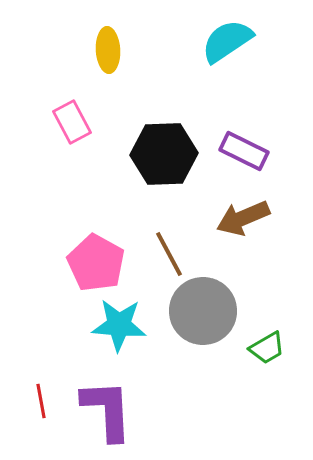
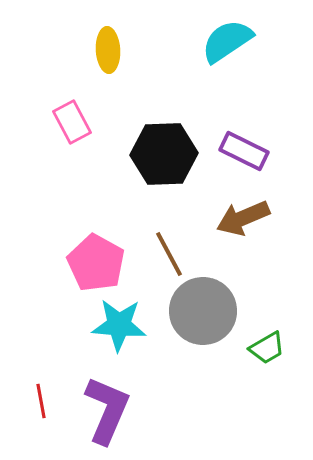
purple L-shape: rotated 26 degrees clockwise
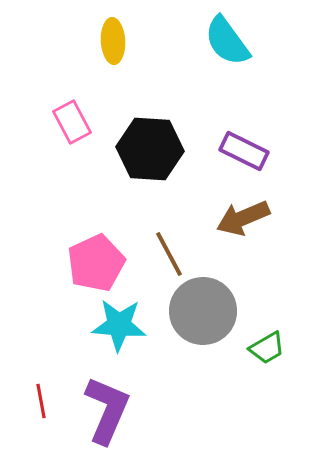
cyan semicircle: rotated 92 degrees counterclockwise
yellow ellipse: moved 5 px right, 9 px up
black hexagon: moved 14 px left, 5 px up; rotated 6 degrees clockwise
pink pentagon: rotated 18 degrees clockwise
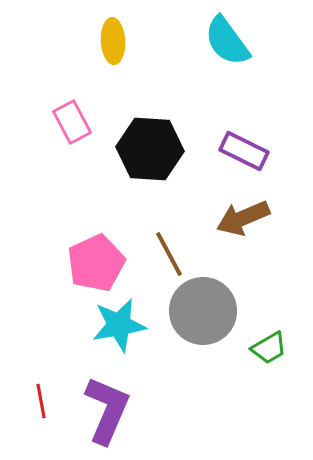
cyan star: rotated 14 degrees counterclockwise
green trapezoid: moved 2 px right
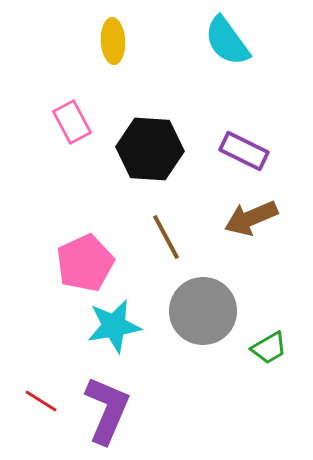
brown arrow: moved 8 px right
brown line: moved 3 px left, 17 px up
pink pentagon: moved 11 px left
cyan star: moved 5 px left, 1 px down
red line: rotated 48 degrees counterclockwise
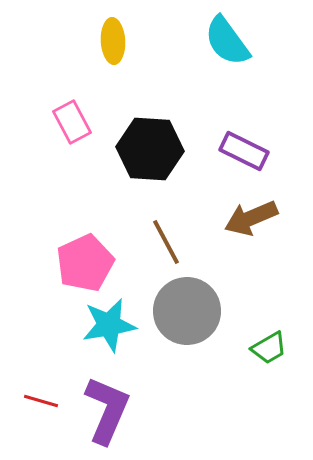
brown line: moved 5 px down
gray circle: moved 16 px left
cyan star: moved 5 px left, 1 px up
red line: rotated 16 degrees counterclockwise
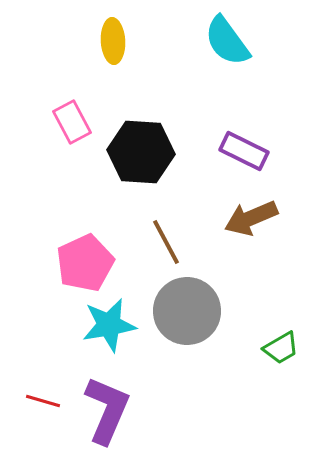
black hexagon: moved 9 px left, 3 px down
green trapezoid: moved 12 px right
red line: moved 2 px right
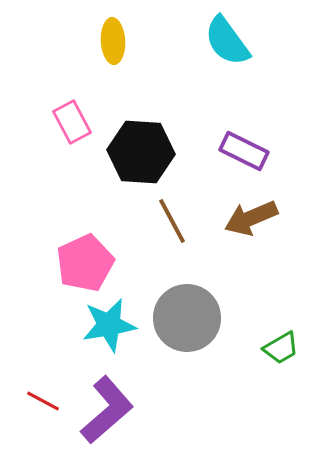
brown line: moved 6 px right, 21 px up
gray circle: moved 7 px down
red line: rotated 12 degrees clockwise
purple L-shape: rotated 26 degrees clockwise
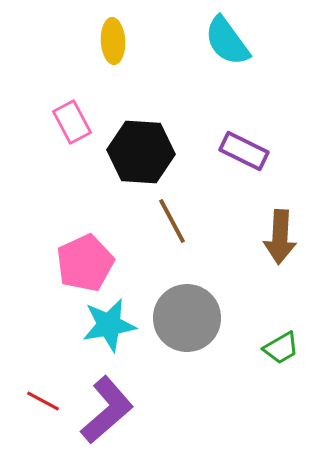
brown arrow: moved 29 px right, 19 px down; rotated 64 degrees counterclockwise
